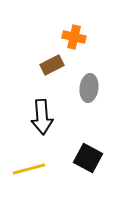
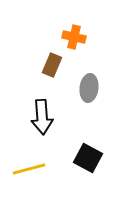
brown rectangle: rotated 40 degrees counterclockwise
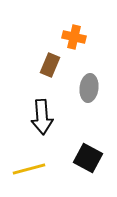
brown rectangle: moved 2 px left
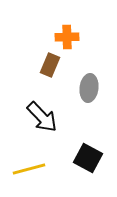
orange cross: moved 7 px left; rotated 15 degrees counterclockwise
black arrow: rotated 40 degrees counterclockwise
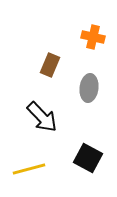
orange cross: moved 26 px right; rotated 15 degrees clockwise
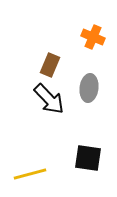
orange cross: rotated 10 degrees clockwise
black arrow: moved 7 px right, 18 px up
black square: rotated 20 degrees counterclockwise
yellow line: moved 1 px right, 5 px down
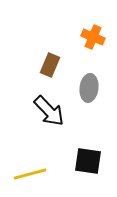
black arrow: moved 12 px down
black square: moved 3 px down
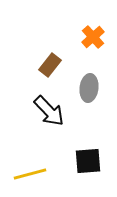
orange cross: rotated 25 degrees clockwise
brown rectangle: rotated 15 degrees clockwise
black square: rotated 12 degrees counterclockwise
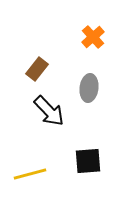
brown rectangle: moved 13 px left, 4 px down
